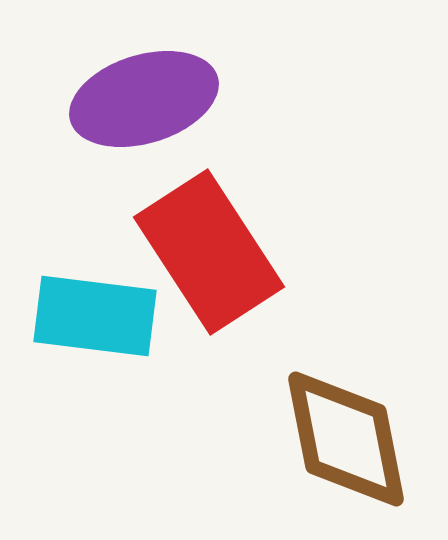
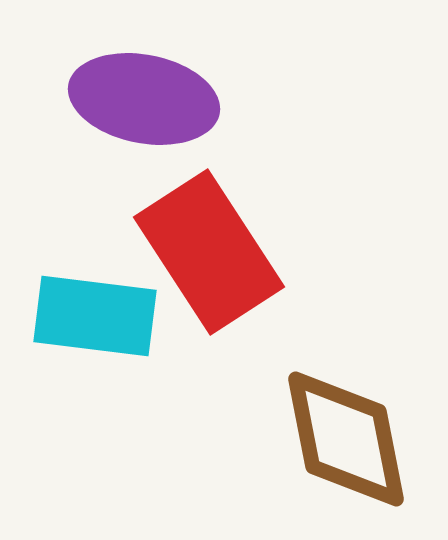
purple ellipse: rotated 28 degrees clockwise
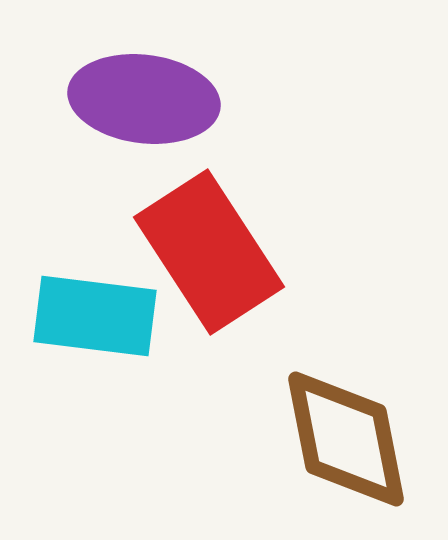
purple ellipse: rotated 4 degrees counterclockwise
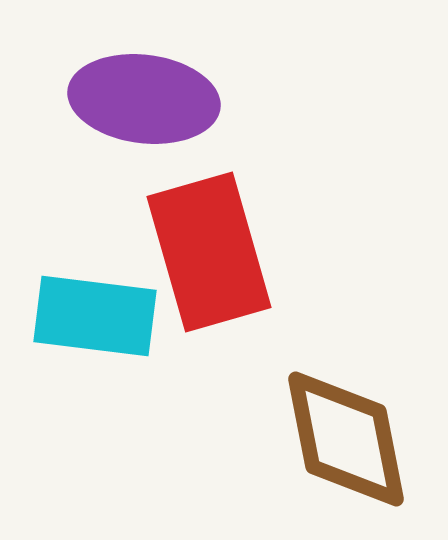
red rectangle: rotated 17 degrees clockwise
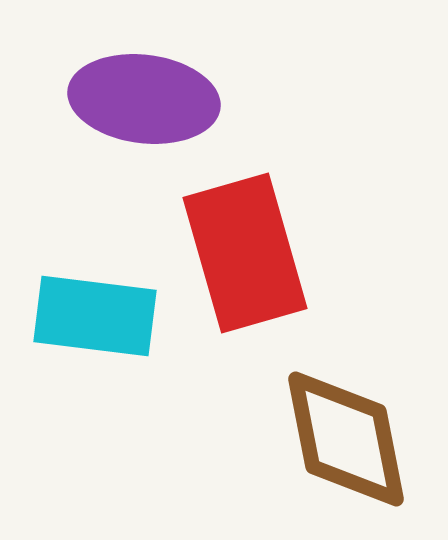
red rectangle: moved 36 px right, 1 px down
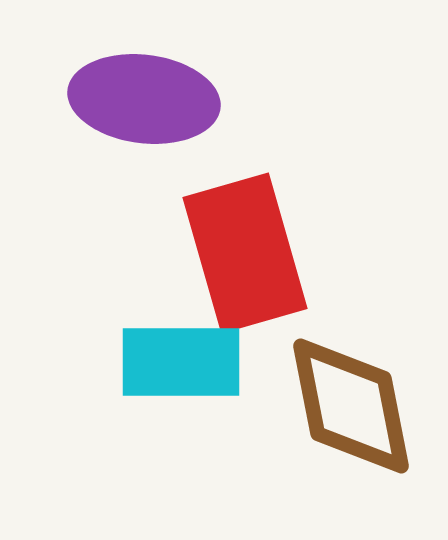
cyan rectangle: moved 86 px right, 46 px down; rotated 7 degrees counterclockwise
brown diamond: moved 5 px right, 33 px up
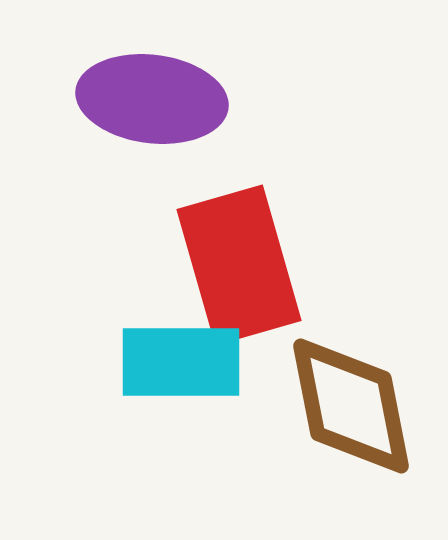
purple ellipse: moved 8 px right
red rectangle: moved 6 px left, 12 px down
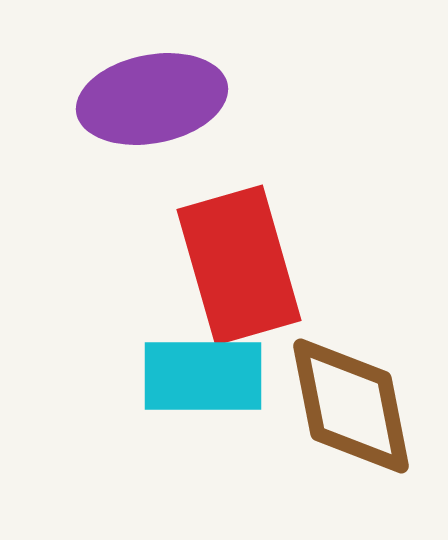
purple ellipse: rotated 18 degrees counterclockwise
cyan rectangle: moved 22 px right, 14 px down
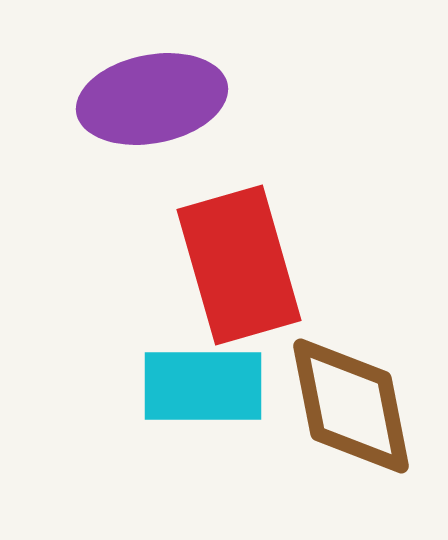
cyan rectangle: moved 10 px down
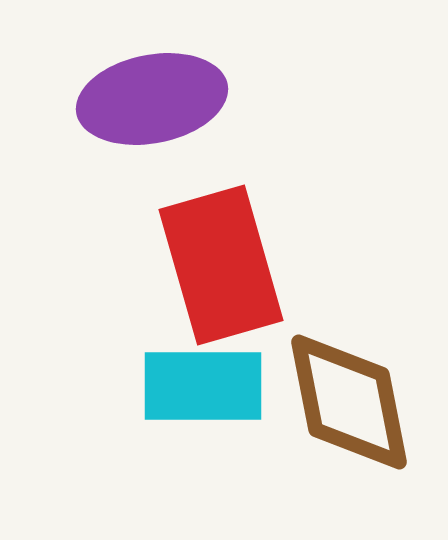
red rectangle: moved 18 px left
brown diamond: moved 2 px left, 4 px up
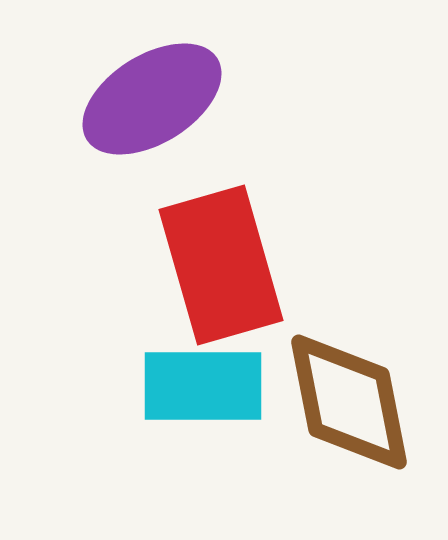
purple ellipse: rotated 21 degrees counterclockwise
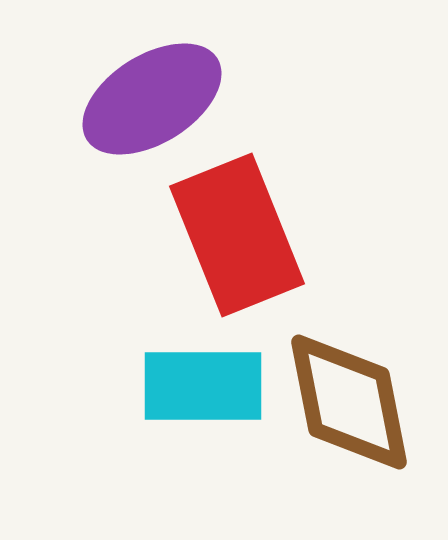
red rectangle: moved 16 px right, 30 px up; rotated 6 degrees counterclockwise
